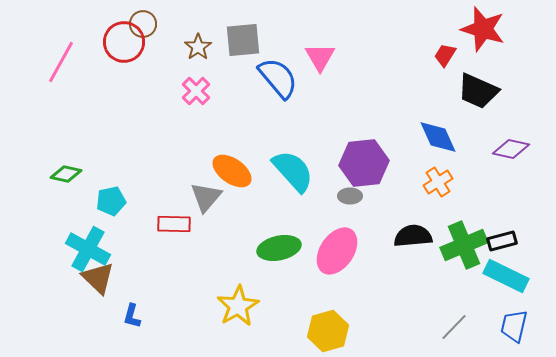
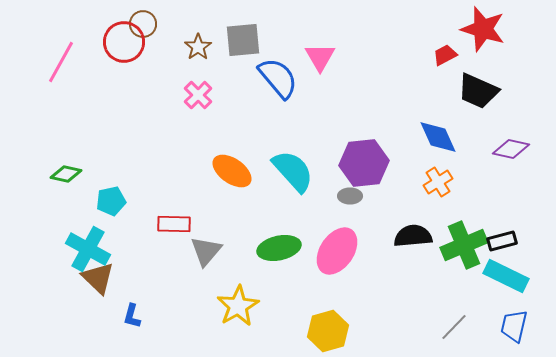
red trapezoid: rotated 30 degrees clockwise
pink cross: moved 2 px right, 4 px down
gray triangle: moved 54 px down
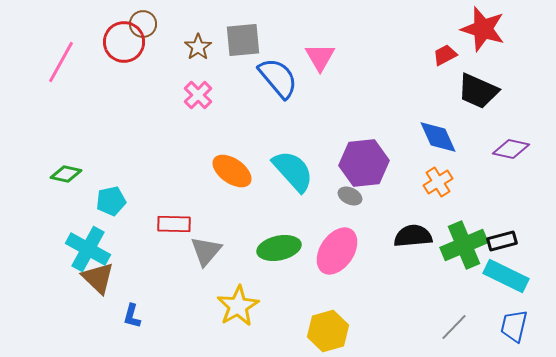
gray ellipse: rotated 25 degrees clockwise
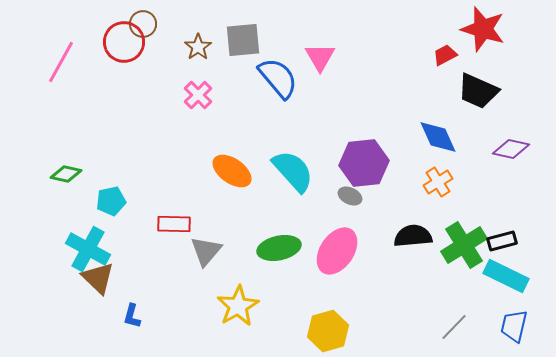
green cross: rotated 9 degrees counterclockwise
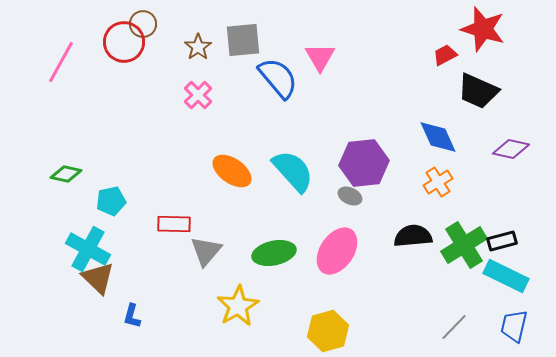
green ellipse: moved 5 px left, 5 px down
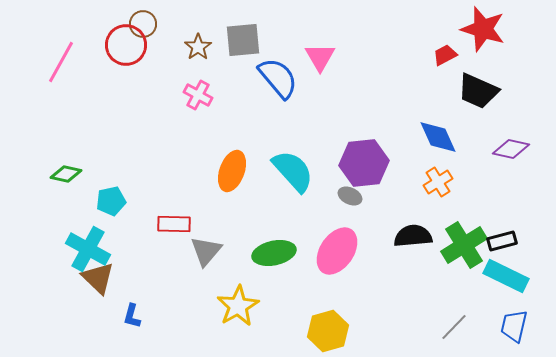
red circle: moved 2 px right, 3 px down
pink cross: rotated 16 degrees counterclockwise
orange ellipse: rotated 75 degrees clockwise
